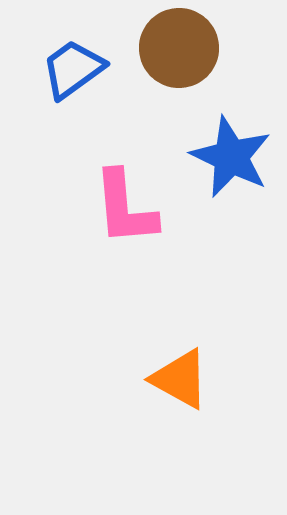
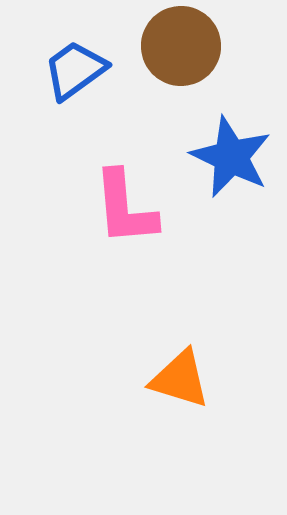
brown circle: moved 2 px right, 2 px up
blue trapezoid: moved 2 px right, 1 px down
orange triangle: rotated 12 degrees counterclockwise
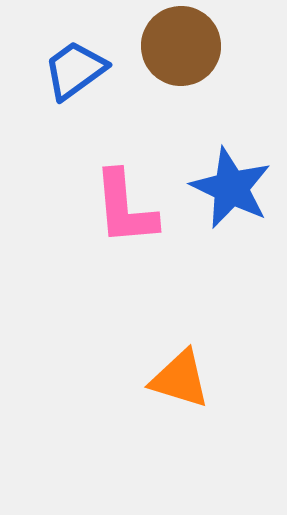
blue star: moved 31 px down
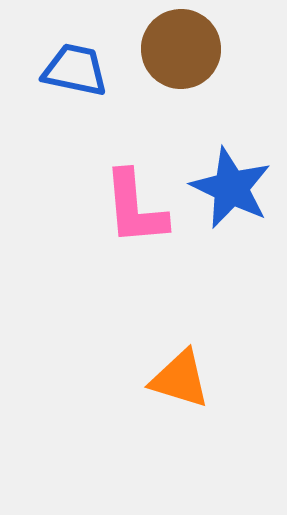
brown circle: moved 3 px down
blue trapezoid: rotated 48 degrees clockwise
pink L-shape: moved 10 px right
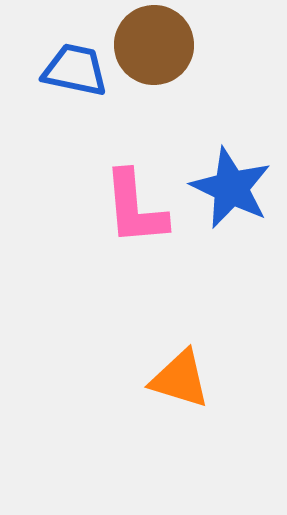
brown circle: moved 27 px left, 4 px up
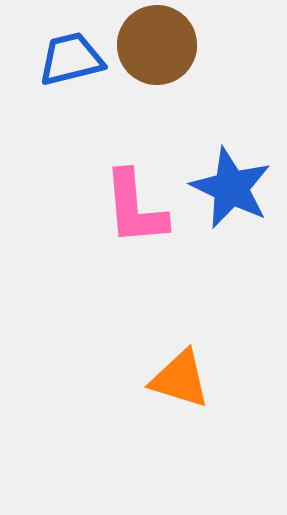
brown circle: moved 3 px right
blue trapezoid: moved 4 px left, 11 px up; rotated 26 degrees counterclockwise
